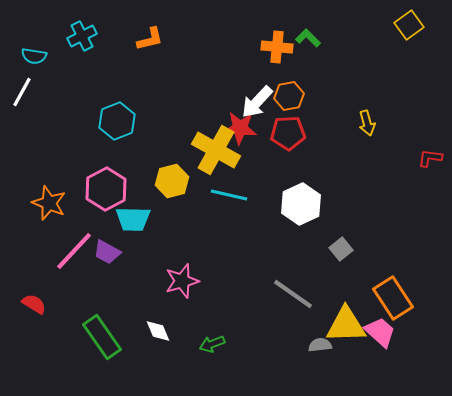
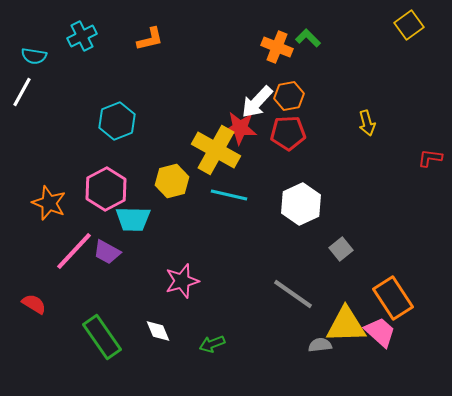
orange cross: rotated 16 degrees clockwise
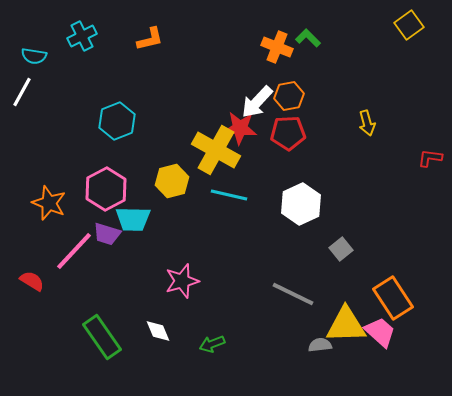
purple trapezoid: moved 18 px up; rotated 12 degrees counterclockwise
gray line: rotated 9 degrees counterclockwise
red semicircle: moved 2 px left, 23 px up
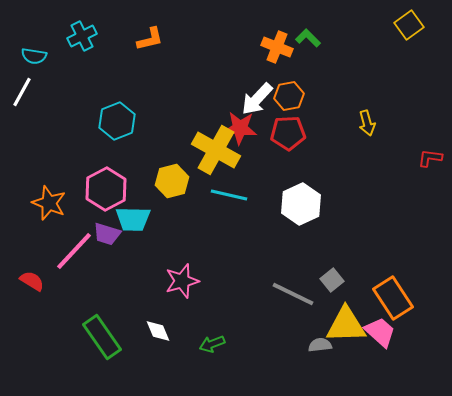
white arrow: moved 3 px up
gray square: moved 9 px left, 31 px down
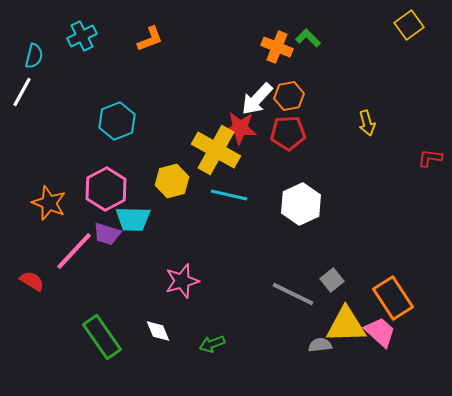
orange L-shape: rotated 8 degrees counterclockwise
cyan semicircle: rotated 85 degrees counterclockwise
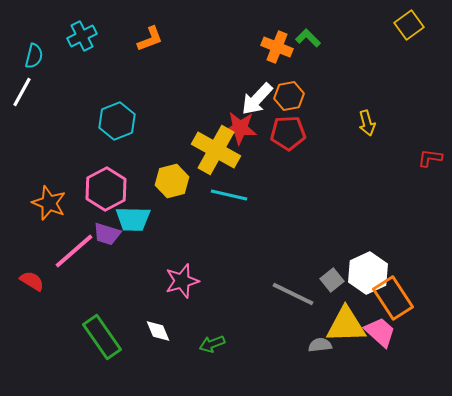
white hexagon: moved 67 px right, 69 px down
pink line: rotated 6 degrees clockwise
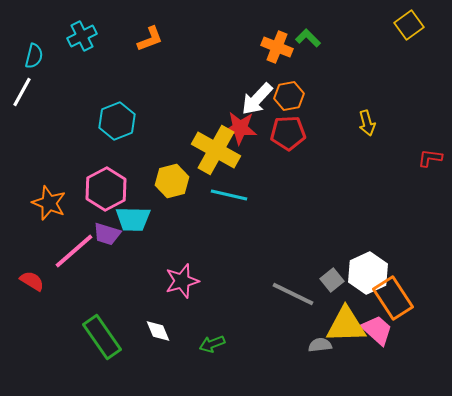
pink trapezoid: moved 3 px left, 2 px up
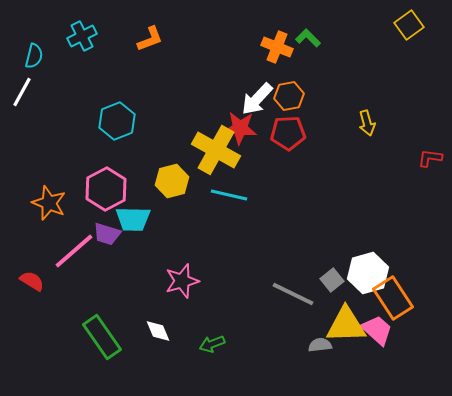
white hexagon: rotated 9 degrees clockwise
